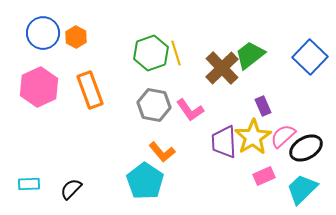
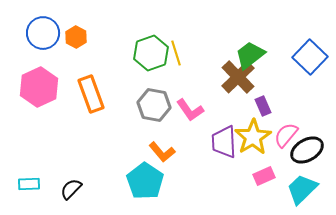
brown cross: moved 16 px right, 9 px down
orange rectangle: moved 1 px right, 4 px down
pink semicircle: moved 3 px right, 1 px up; rotated 8 degrees counterclockwise
black ellipse: moved 1 px right, 2 px down
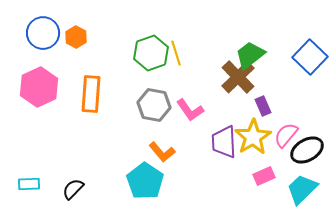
orange rectangle: rotated 24 degrees clockwise
black semicircle: moved 2 px right
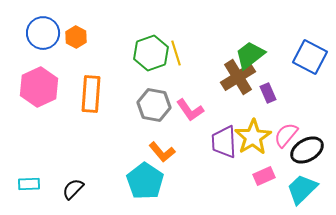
blue square: rotated 16 degrees counterclockwise
brown cross: rotated 12 degrees clockwise
purple rectangle: moved 5 px right, 13 px up
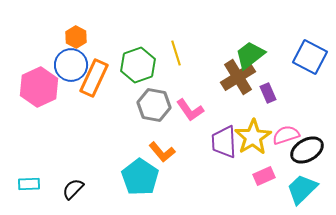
blue circle: moved 28 px right, 32 px down
green hexagon: moved 13 px left, 12 px down
orange rectangle: moved 3 px right, 16 px up; rotated 21 degrees clockwise
pink semicircle: rotated 32 degrees clockwise
cyan pentagon: moved 5 px left, 4 px up
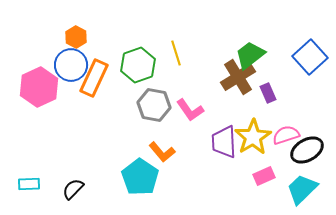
blue square: rotated 20 degrees clockwise
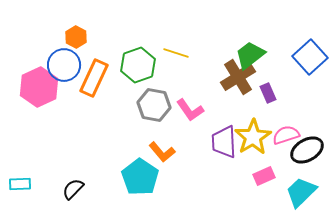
yellow line: rotated 55 degrees counterclockwise
blue circle: moved 7 px left
cyan rectangle: moved 9 px left
cyan trapezoid: moved 1 px left, 3 px down
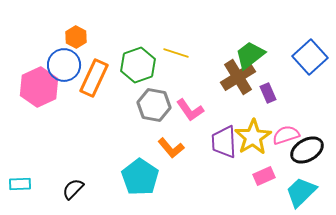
orange L-shape: moved 9 px right, 4 px up
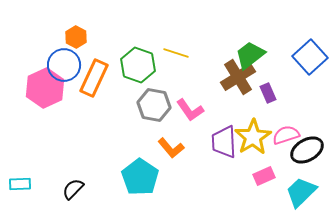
green hexagon: rotated 20 degrees counterclockwise
pink hexagon: moved 6 px right, 1 px down
